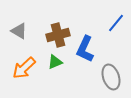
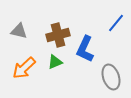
gray triangle: rotated 18 degrees counterclockwise
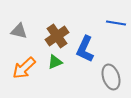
blue line: rotated 60 degrees clockwise
brown cross: moved 1 px left, 1 px down; rotated 20 degrees counterclockwise
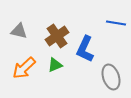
green triangle: moved 3 px down
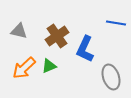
green triangle: moved 6 px left, 1 px down
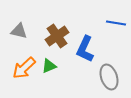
gray ellipse: moved 2 px left
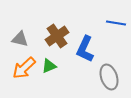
gray triangle: moved 1 px right, 8 px down
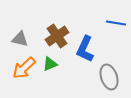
green triangle: moved 1 px right, 2 px up
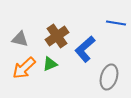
blue L-shape: rotated 24 degrees clockwise
gray ellipse: rotated 35 degrees clockwise
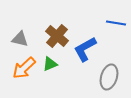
brown cross: rotated 15 degrees counterclockwise
blue L-shape: rotated 12 degrees clockwise
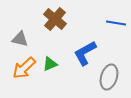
brown cross: moved 2 px left, 17 px up
blue L-shape: moved 4 px down
